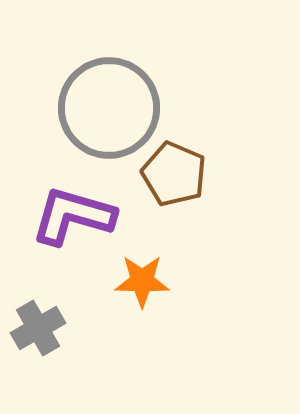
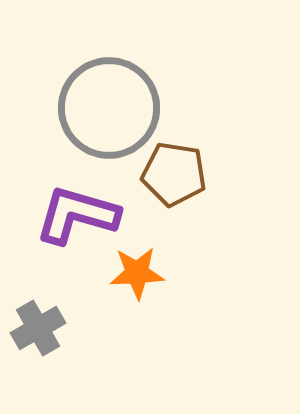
brown pentagon: rotated 14 degrees counterclockwise
purple L-shape: moved 4 px right, 1 px up
orange star: moved 5 px left, 8 px up; rotated 4 degrees counterclockwise
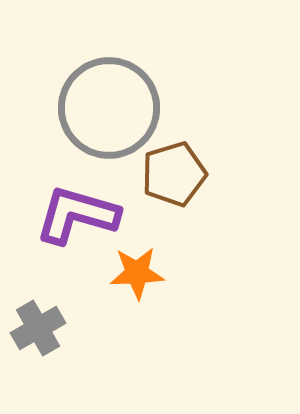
brown pentagon: rotated 26 degrees counterclockwise
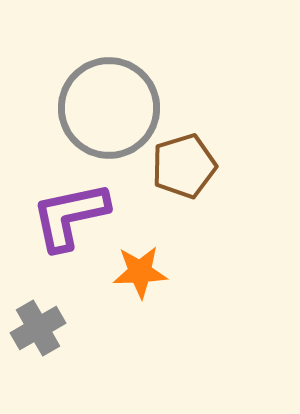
brown pentagon: moved 10 px right, 8 px up
purple L-shape: moved 7 px left, 1 px down; rotated 28 degrees counterclockwise
orange star: moved 3 px right, 1 px up
